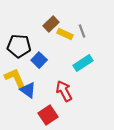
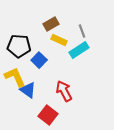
brown rectangle: rotated 14 degrees clockwise
yellow rectangle: moved 6 px left, 6 px down
cyan rectangle: moved 4 px left, 13 px up
yellow L-shape: moved 1 px up
red square: rotated 18 degrees counterclockwise
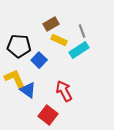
yellow L-shape: moved 2 px down
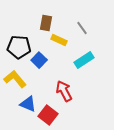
brown rectangle: moved 5 px left, 1 px up; rotated 49 degrees counterclockwise
gray line: moved 3 px up; rotated 16 degrees counterclockwise
black pentagon: moved 1 px down
cyan rectangle: moved 5 px right, 10 px down
yellow L-shape: rotated 15 degrees counterclockwise
blue triangle: moved 14 px down; rotated 12 degrees counterclockwise
